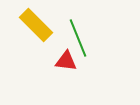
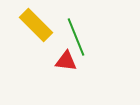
green line: moved 2 px left, 1 px up
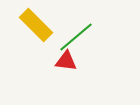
green line: rotated 72 degrees clockwise
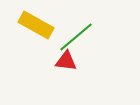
yellow rectangle: rotated 16 degrees counterclockwise
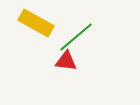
yellow rectangle: moved 2 px up
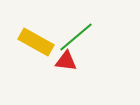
yellow rectangle: moved 19 px down
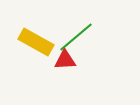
red triangle: moved 1 px left, 1 px up; rotated 10 degrees counterclockwise
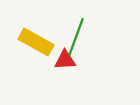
green line: rotated 30 degrees counterclockwise
